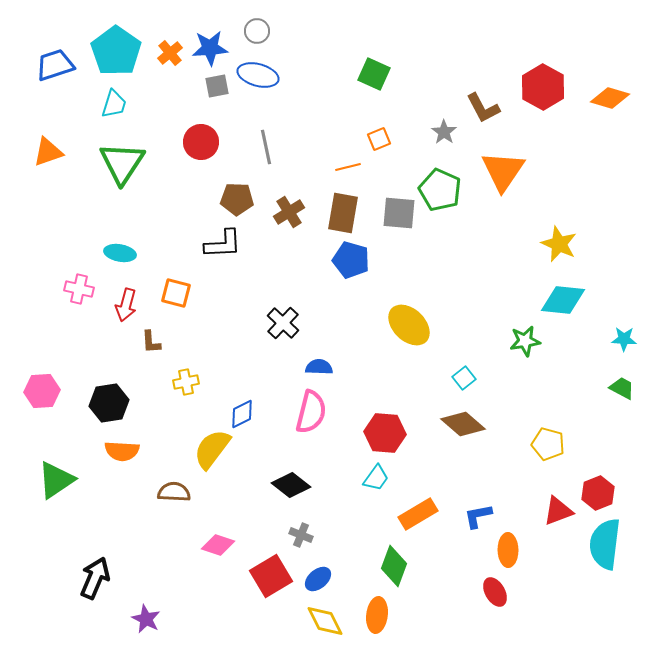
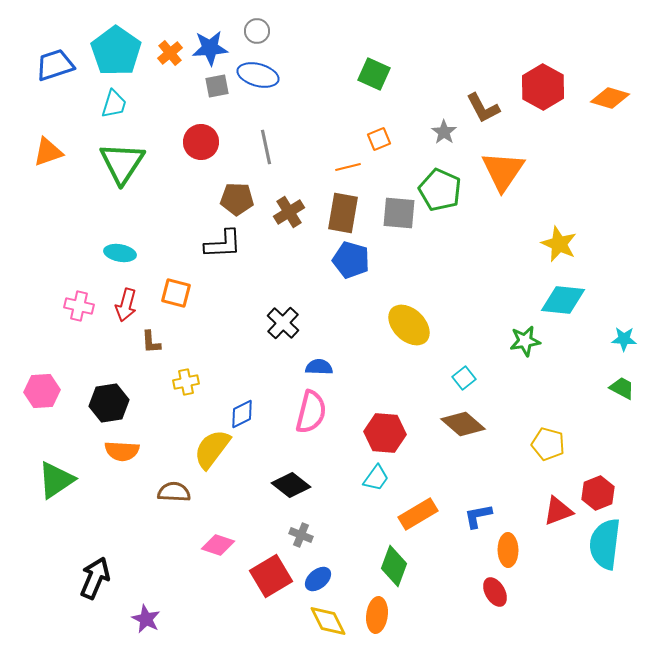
pink cross at (79, 289): moved 17 px down
yellow diamond at (325, 621): moved 3 px right
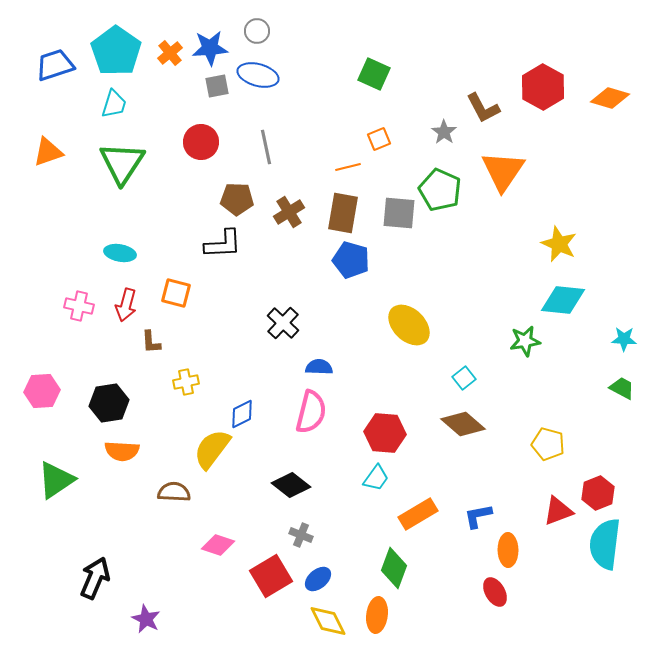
green diamond at (394, 566): moved 2 px down
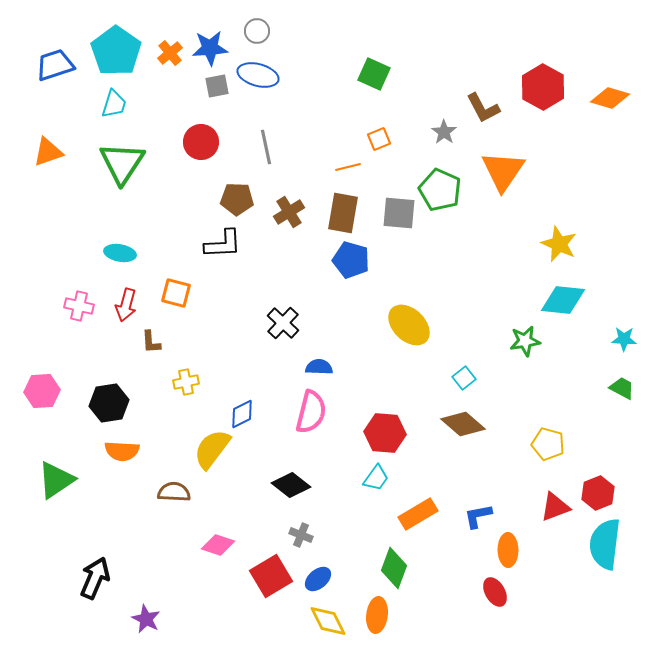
red triangle at (558, 511): moved 3 px left, 4 px up
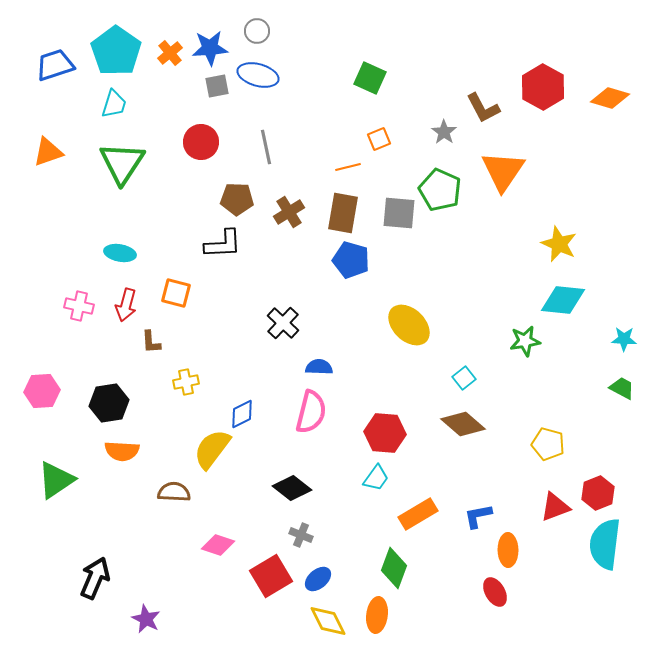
green square at (374, 74): moved 4 px left, 4 px down
black diamond at (291, 485): moved 1 px right, 3 px down
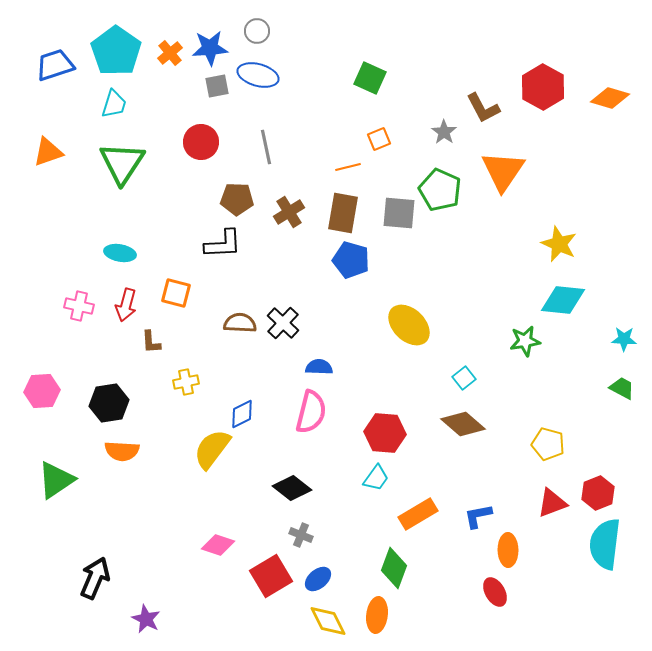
brown semicircle at (174, 492): moved 66 px right, 169 px up
red triangle at (555, 507): moved 3 px left, 4 px up
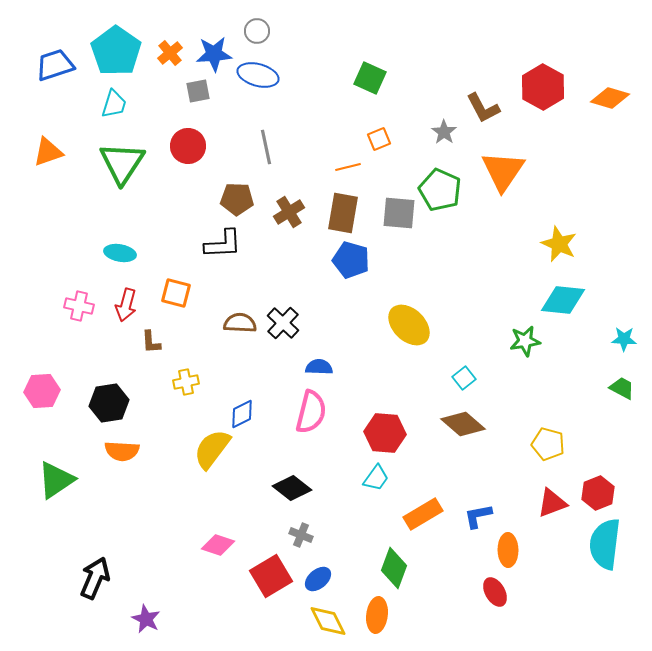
blue star at (210, 48): moved 4 px right, 6 px down
gray square at (217, 86): moved 19 px left, 5 px down
red circle at (201, 142): moved 13 px left, 4 px down
orange rectangle at (418, 514): moved 5 px right
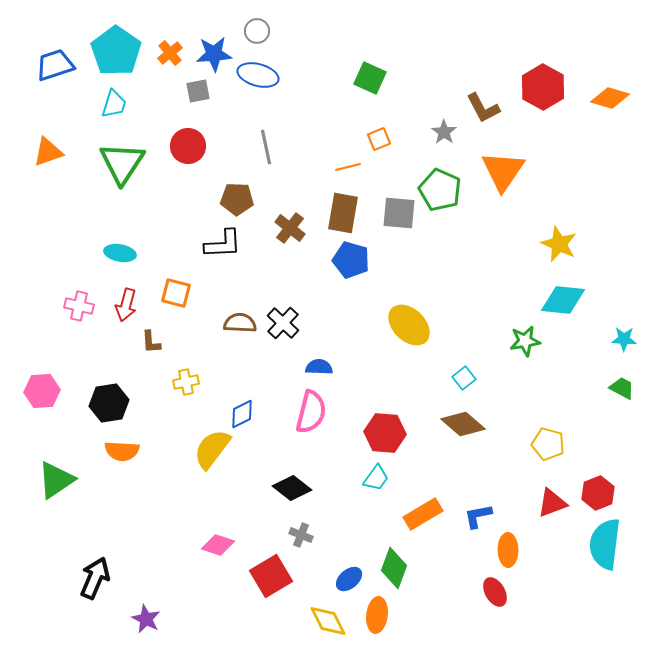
brown cross at (289, 212): moved 1 px right, 16 px down; rotated 20 degrees counterclockwise
blue ellipse at (318, 579): moved 31 px right
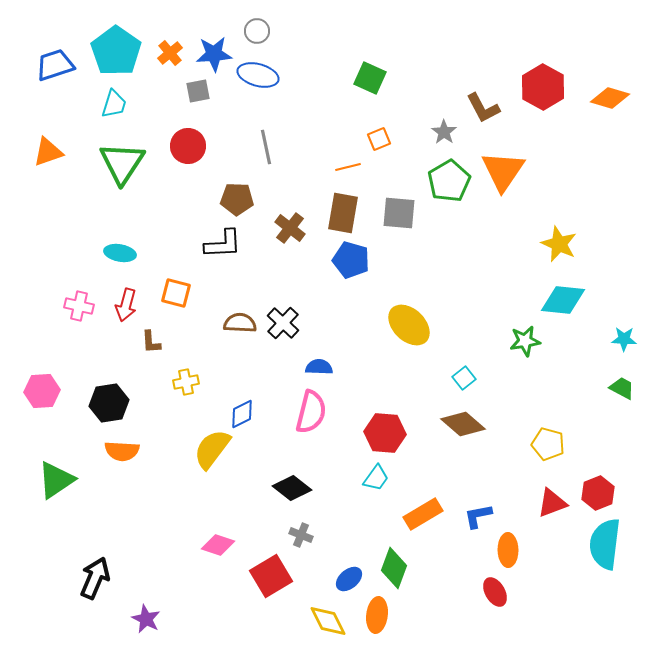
green pentagon at (440, 190): moved 9 px right, 9 px up; rotated 18 degrees clockwise
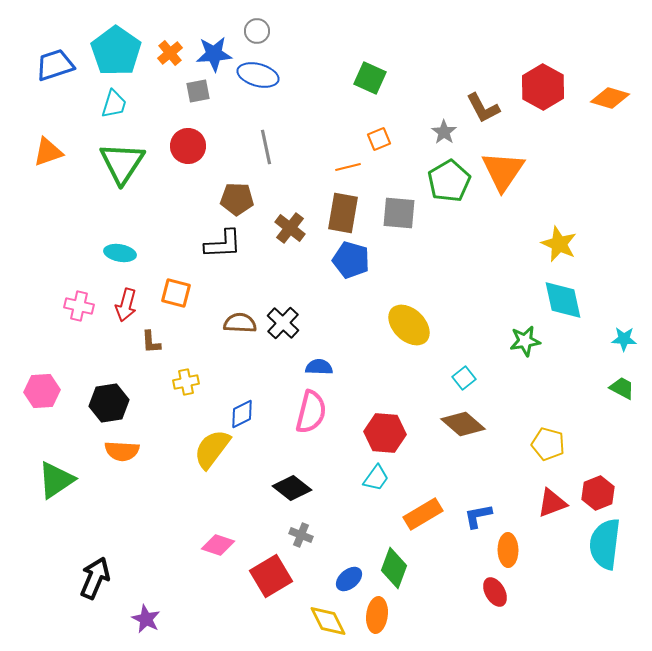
cyan diamond at (563, 300): rotated 72 degrees clockwise
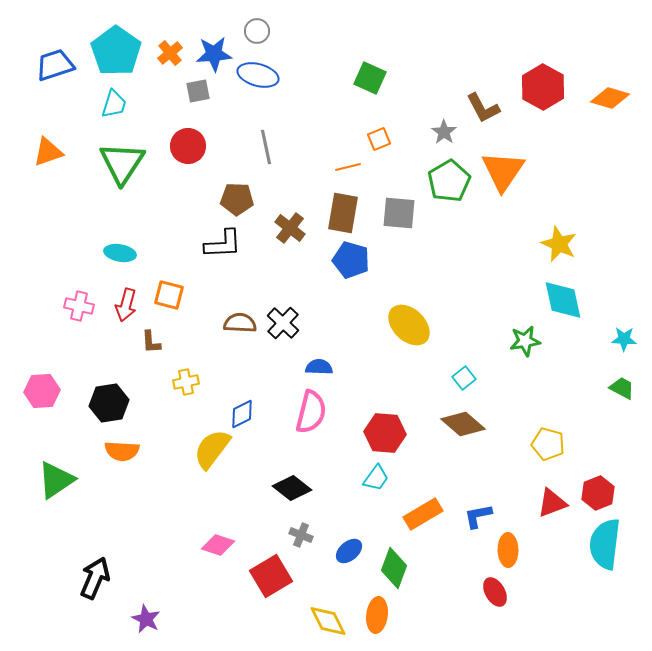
orange square at (176, 293): moved 7 px left, 2 px down
blue ellipse at (349, 579): moved 28 px up
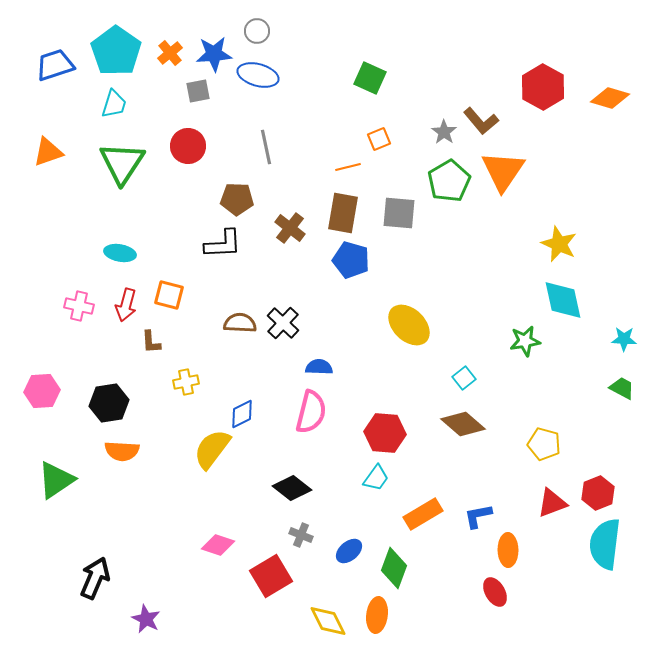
brown L-shape at (483, 108): moved 2 px left, 13 px down; rotated 12 degrees counterclockwise
yellow pentagon at (548, 444): moved 4 px left
